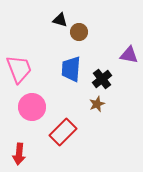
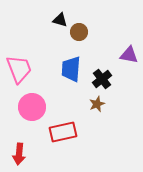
red rectangle: rotated 32 degrees clockwise
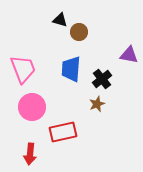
pink trapezoid: moved 4 px right
red arrow: moved 11 px right
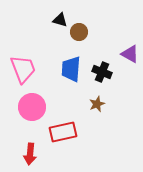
purple triangle: moved 1 px right, 1 px up; rotated 18 degrees clockwise
black cross: moved 7 px up; rotated 30 degrees counterclockwise
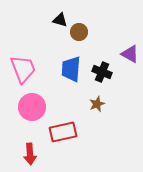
red arrow: rotated 10 degrees counterclockwise
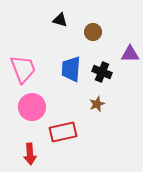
brown circle: moved 14 px right
purple triangle: rotated 30 degrees counterclockwise
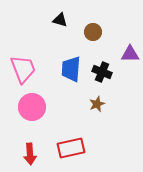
red rectangle: moved 8 px right, 16 px down
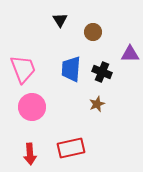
black triangle: rotated 42 degrees clockwise
